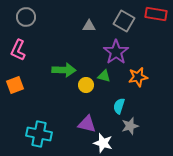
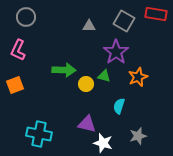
orange star: rotated 12 degrees counterclockwise
yellow circle: moved 1 px up
gray star: moved 8 px right, 10 px down
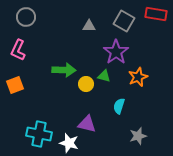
white star: moved 34 px left
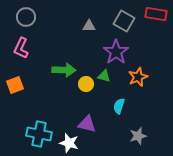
pink L-shape: moved 3 px right, 2 px up
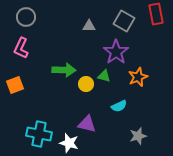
red rectangle: rotated 70 degrees clockwise
cyan semicircle: rotated 133 degrees counterclockwise
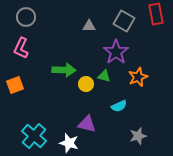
cyan cross: moved 5 px left, 2 px down; rotated 30 degrees clockwise
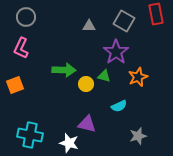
cyan cross: moved 4 px left, 1 px up; rotated 30 degrees counterclockwise
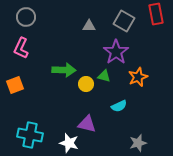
gray star: moved 7 px down
